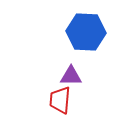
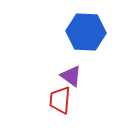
purple triangle: rotated 35 degrees clockwise
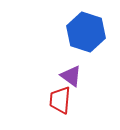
blue hexagon: rotated 15 degrees clockwise
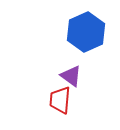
blue hexagon: rotated 18 degrees clockwise
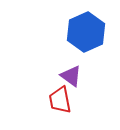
red trapezoid: rotated 16 degrees counterclockwise
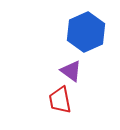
purple triangle: moved 5 px up
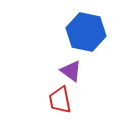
blue hexagon: rotated 24 degrees counterclockwise
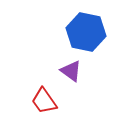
red trapezoid: moved 16 px left, 1 px down; rotated 24 degrees counterclockwise
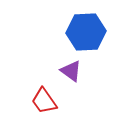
blue hexagon: rotated 15 degrees counterclockwise
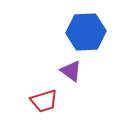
red trapezoid: rotated 72 degrees counterclockwise
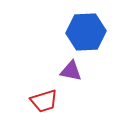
purple triangle: rotated 25 degrees counterclockwise
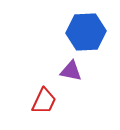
red trapezoid: rotated 48 degrees counterclockwise
